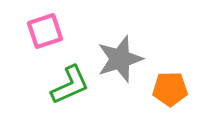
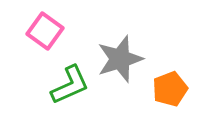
pink square: rotated 36 degrees counterclockwise
orange pentagon: rotated 20 degrees counterclockwise
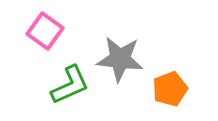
gray star: rotated 24 degrees clockwise
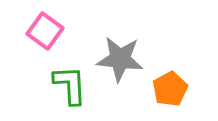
green L-shape: rotated 69 degrees counterclockwise
orange pentagon: rotated 8 degrees counterclockwise
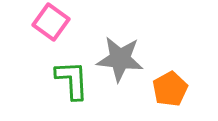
pink square: moved 6 px right, 9 px up
green L-shape: moved 2 px right, 5 px up
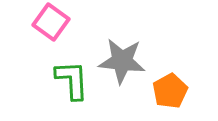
gray star: moved 2 px right, 2 px down
orange pentagon: moved 2 px down
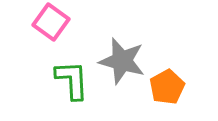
gray star: rotated 9 degrees clockwise
orange pentagon: moved 3 px left, 4 px up
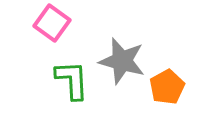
pink square: moved 1 px right, 1 px down
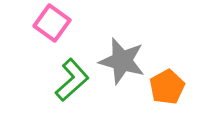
green L-shape: rotated 51 degrees clockwise
